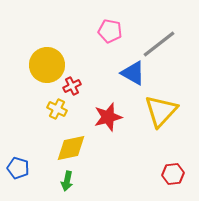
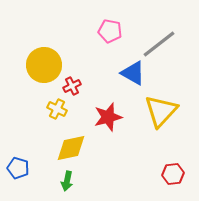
yellow circle: moved 3 px left
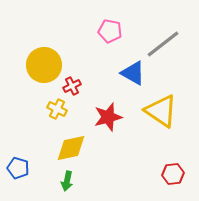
gray line: moved 4 px right
yellow triangle: rotated 39 degrees counterclockwise
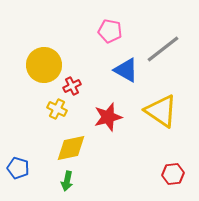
gray line: moved 5 px down
blue triangle: moved 7 px left, 3 px up
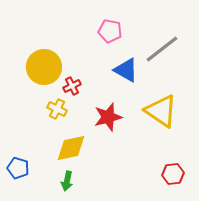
gray line: moved 1 px left
yellow circle: moved 2 px down
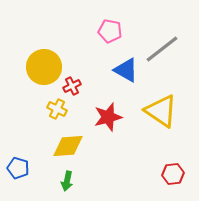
yellow diamond: moved 3 px left, 2 px up; rotated 8 degrees clockwise
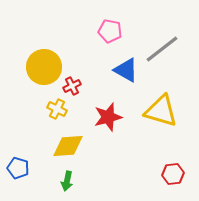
yellow triangle: rotated 18 degrees counterclockwise
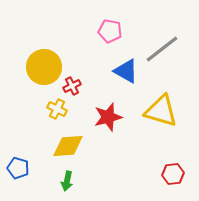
blue triangle: moved 1 px down
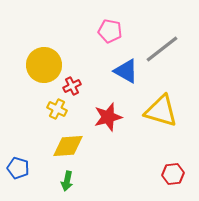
yellow circle: moved 2 px up
